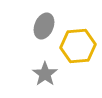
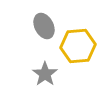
gray ellipse: rotated 50 degrees counterclockwise
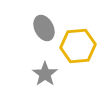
gray ellipse: moved 2 px down
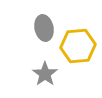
gray ellipse: rotated 15 degrees clockwise
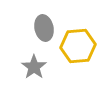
gray star: moved 11 px left, 7 px up
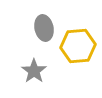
gray star: moved 4 px down
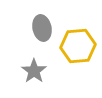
gray ellipse: moved 2 px left
